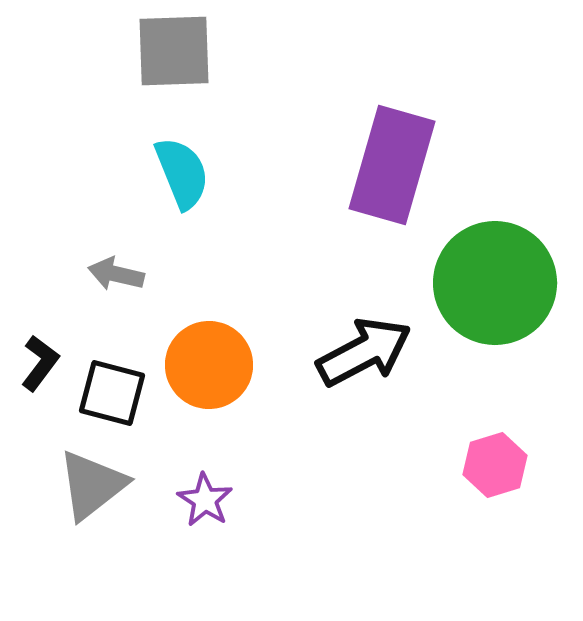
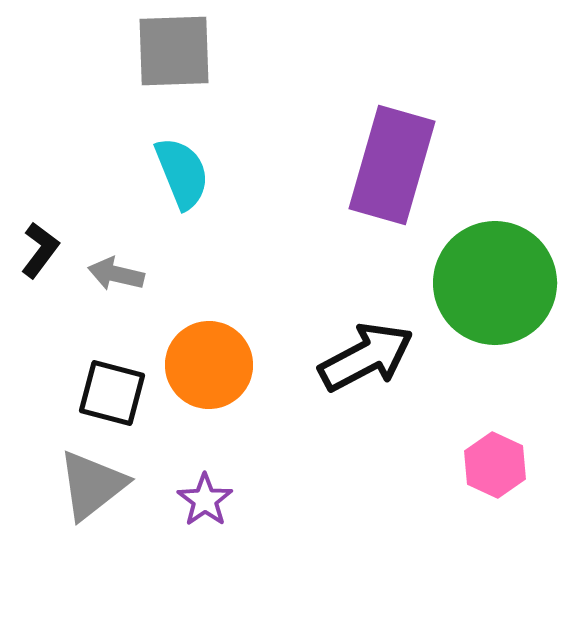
black arrow: moved 2 px right, 5 px down
black L-shape: moved 113 px up
pink hexagon: rotated 18 degrees counterclockwise
purple star: rotated 4 degrees clockwise
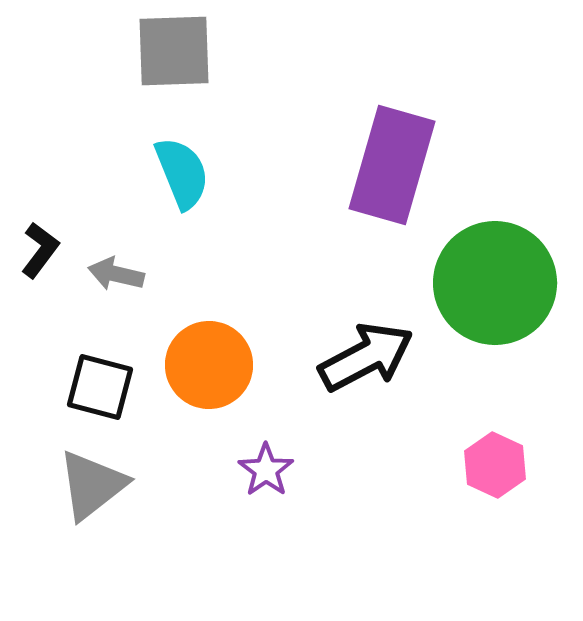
black square: moved 12 px left, 6 px up
purple star: moved 61 px right, 30 px up
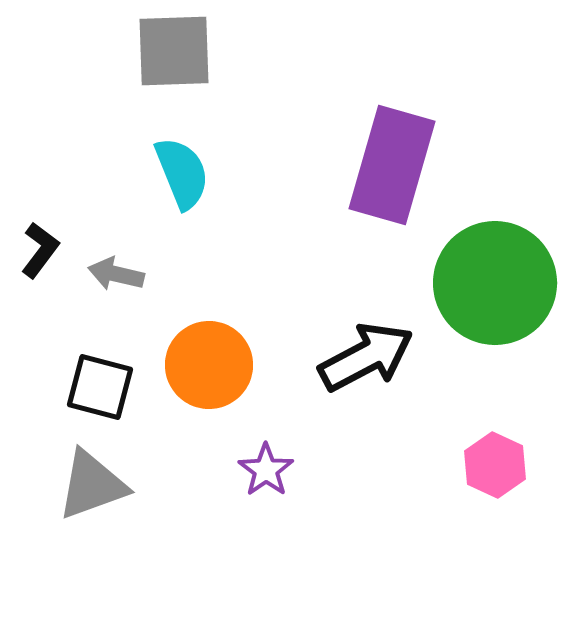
gray triangle: rotated 18 degrees clockwise
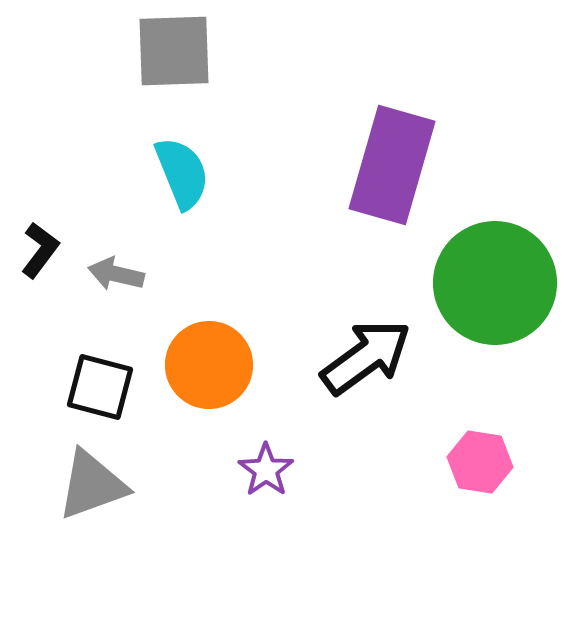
black arrow: rotated 8 degrees counterclockwise
pink hexagon: moved 15 px left, 3 px up; rotated 16 degrees counterclockwise
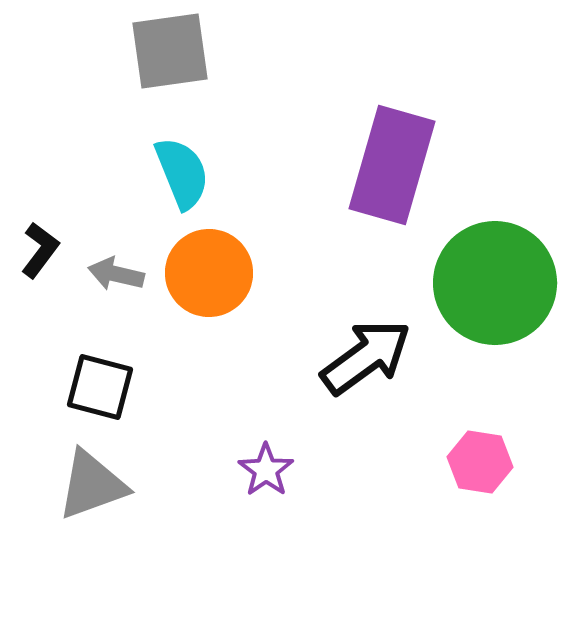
gray square: moved 4 px left; rotated 6 degrees counterclockwise
orange circle: moved 92 px up
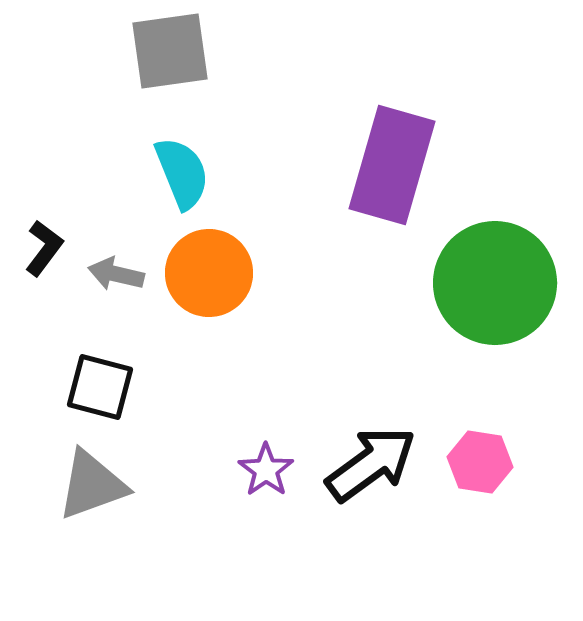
black L-shape: moved 4 px right, 2 px up
black arrow: moved 5 px right, 107 px down
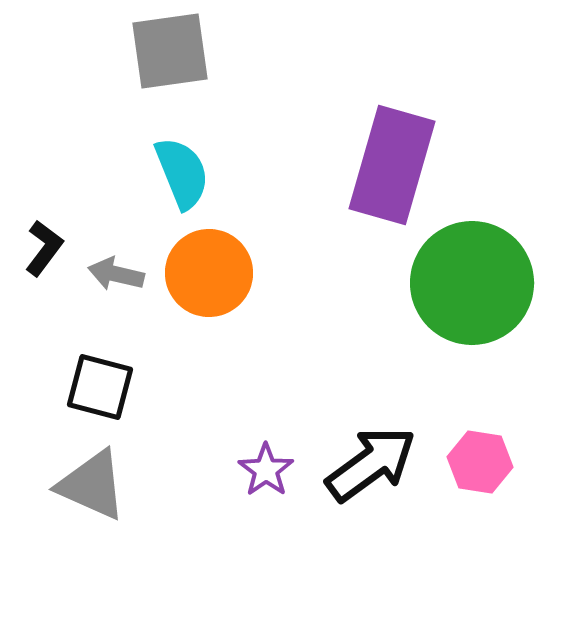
green circle: moved 23 px left
gray triangle: rotated 44 degrees clockwise
